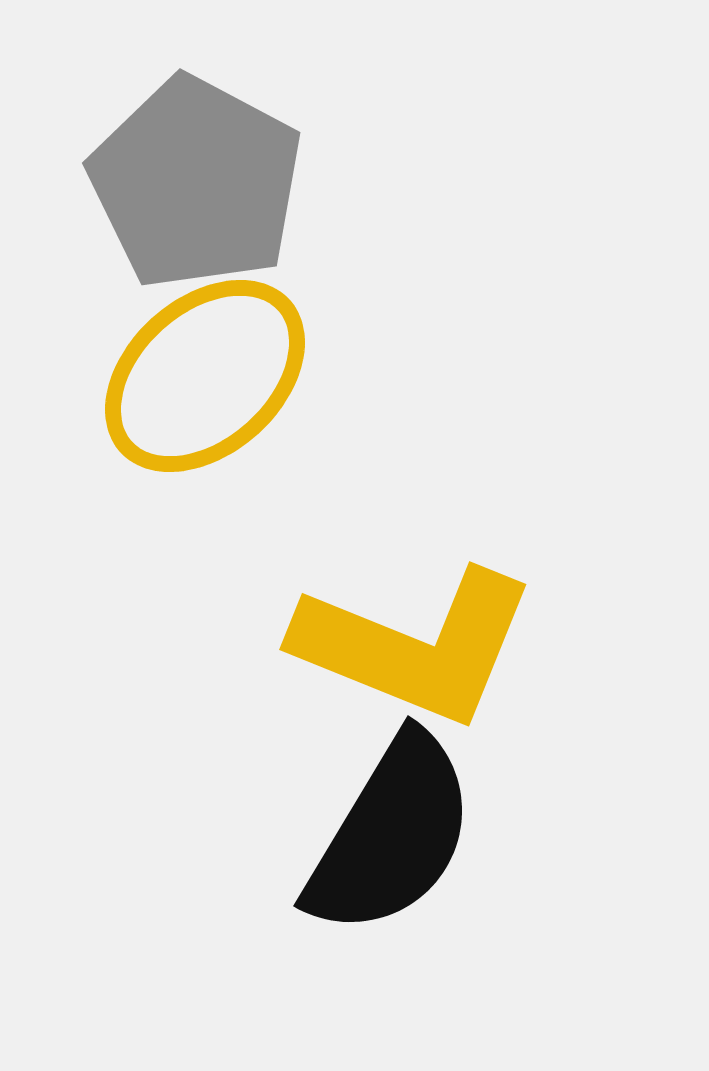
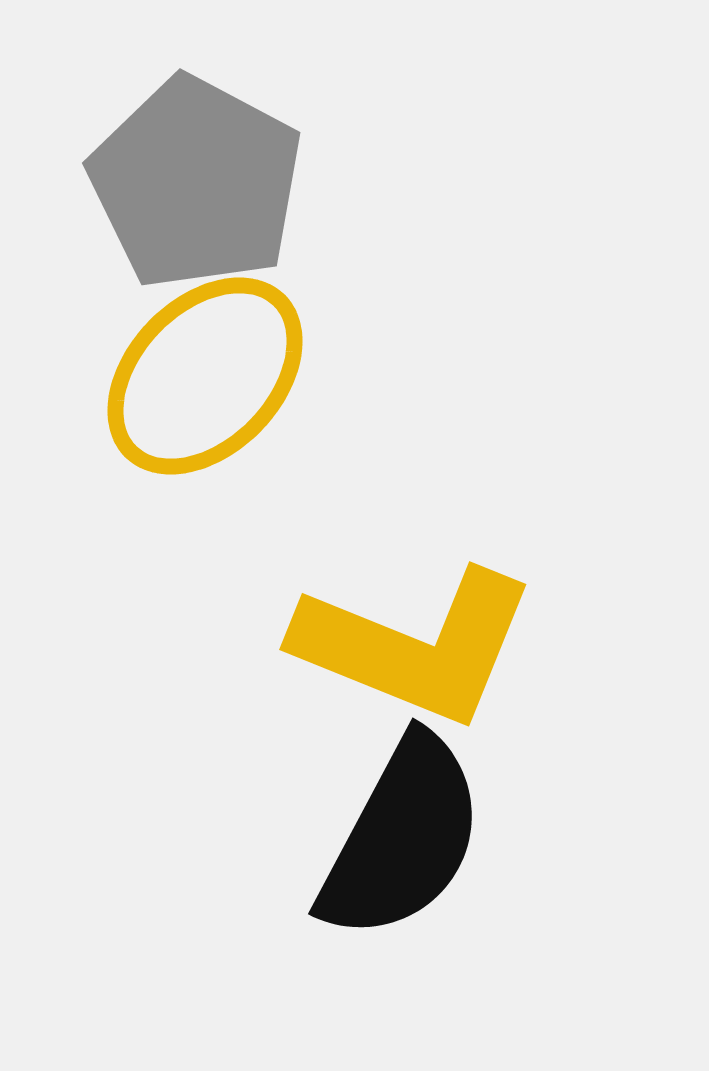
yellow ellipse: rotated 4 degrees counterclockwise
black semicircle: moved 11 px right, 3 px down; rotated 3 degrees counterclockwise
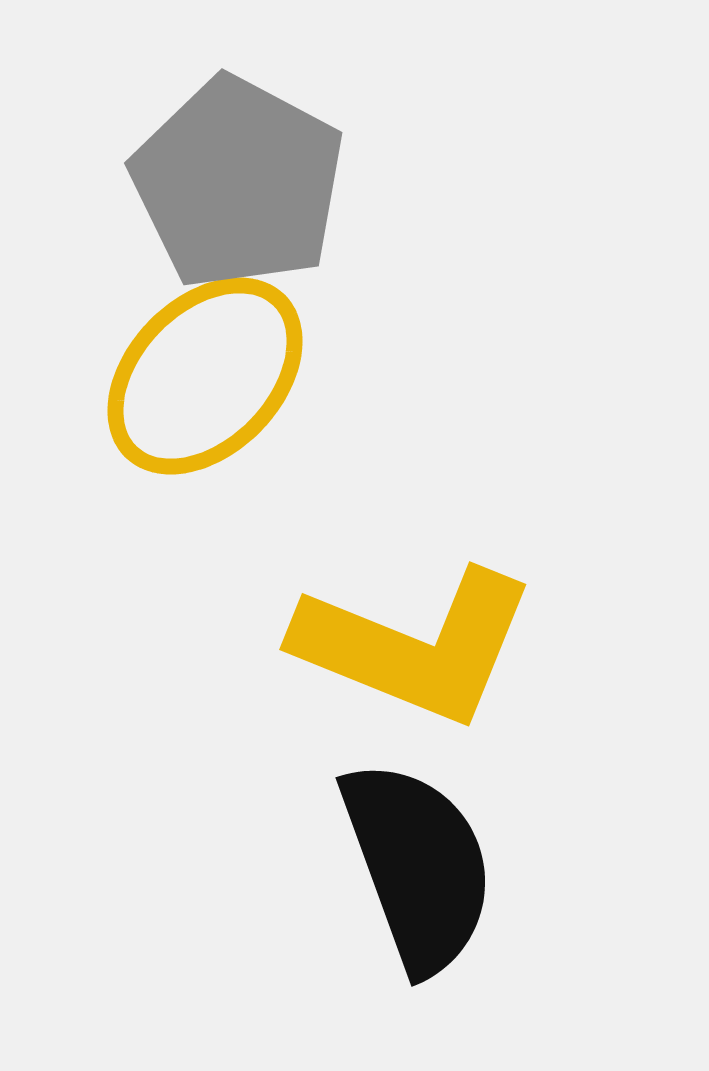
gray pentagon: moved 42 px right
black semicircle: moved 16 px right, 28 px down; rotated 48 degrees counterclockwise
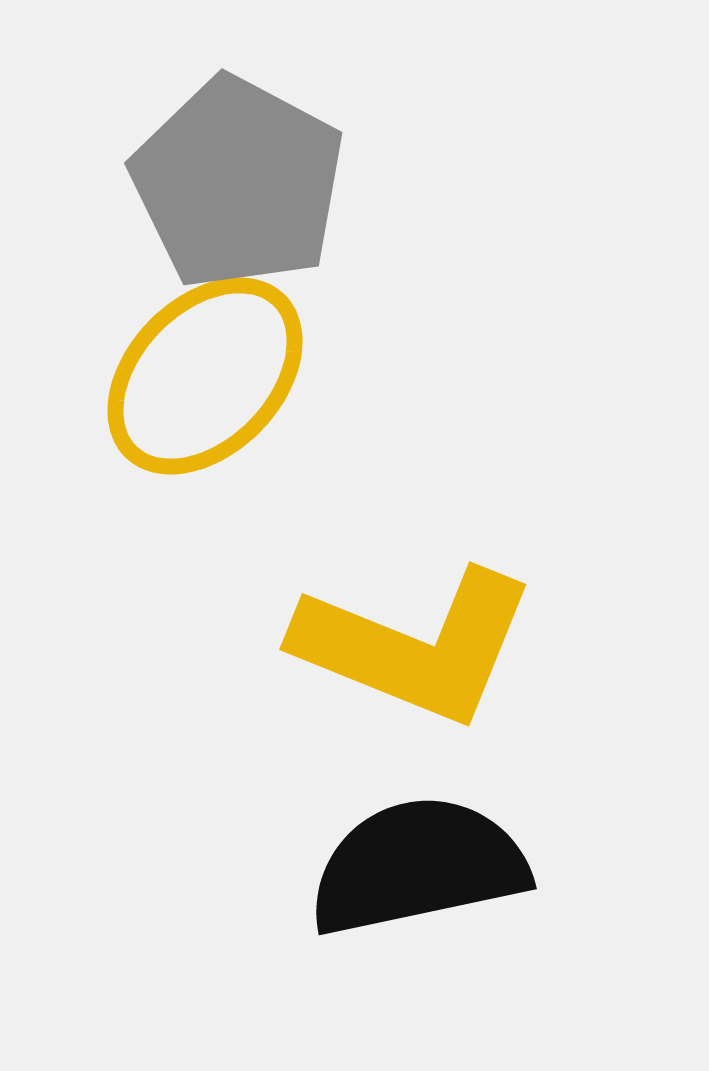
black semicircle: rotated 82 degrees counterclockwise
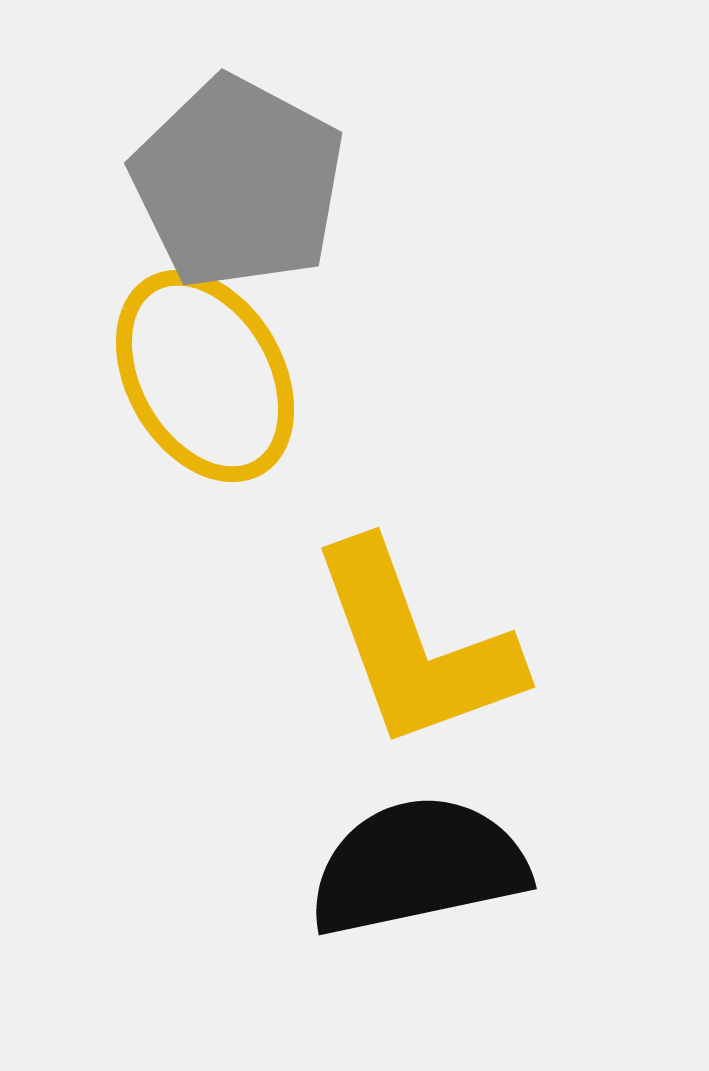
yellow ellipse: rotated 74 degrees counterclockwise
yellow L-shape: rotated 48 degrees clockwise
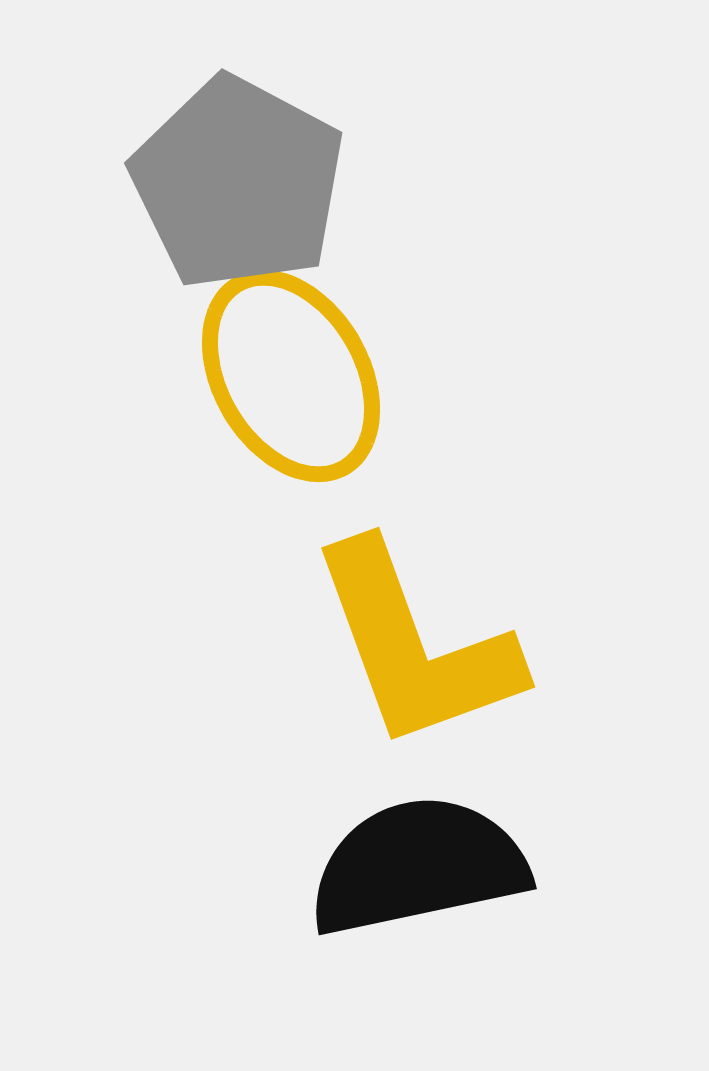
yellow ellipse: moved 86 px right
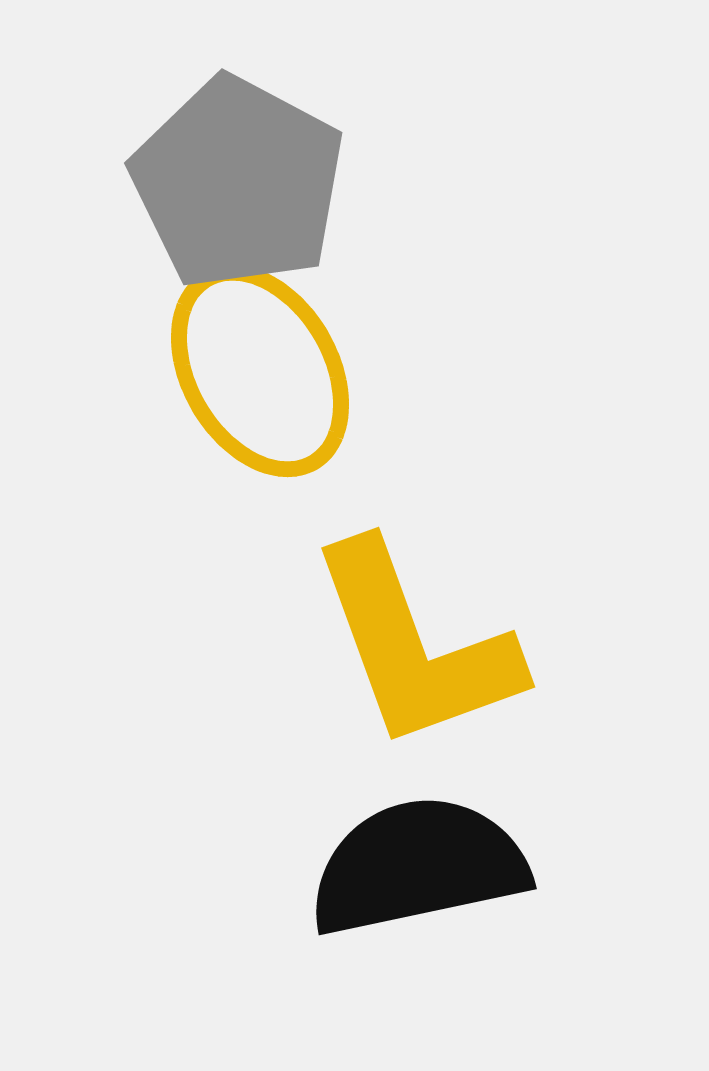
yellow ellipse: moved 31 px left, 5 px up
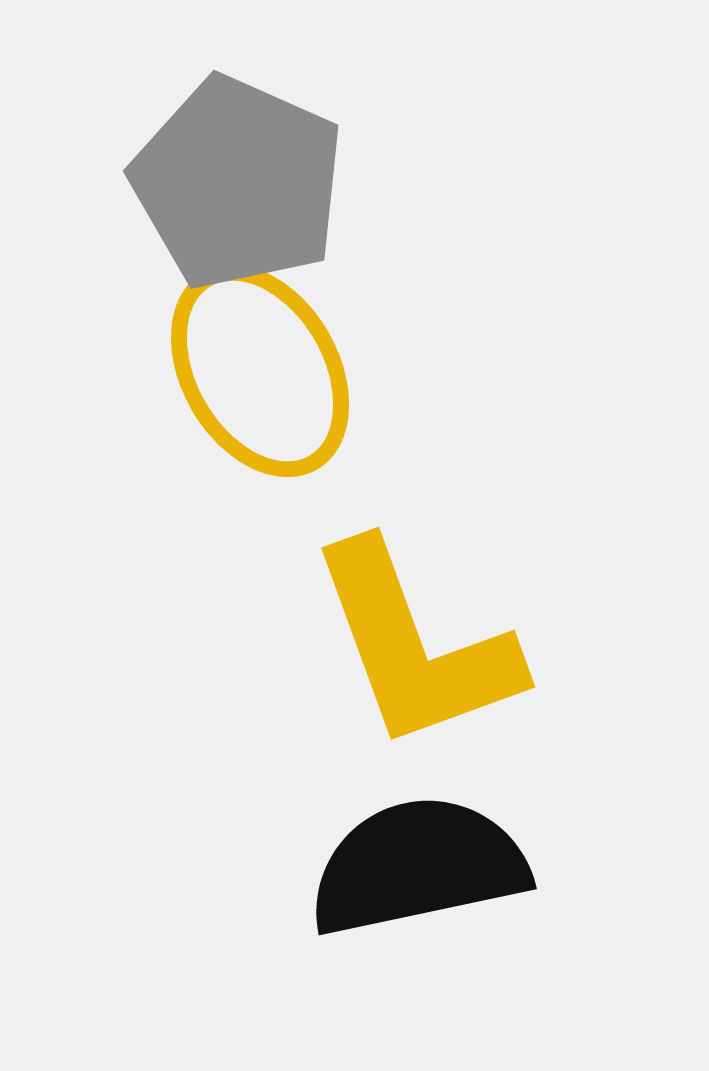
gray pentagon: rotated 4 degrees counterclockwise
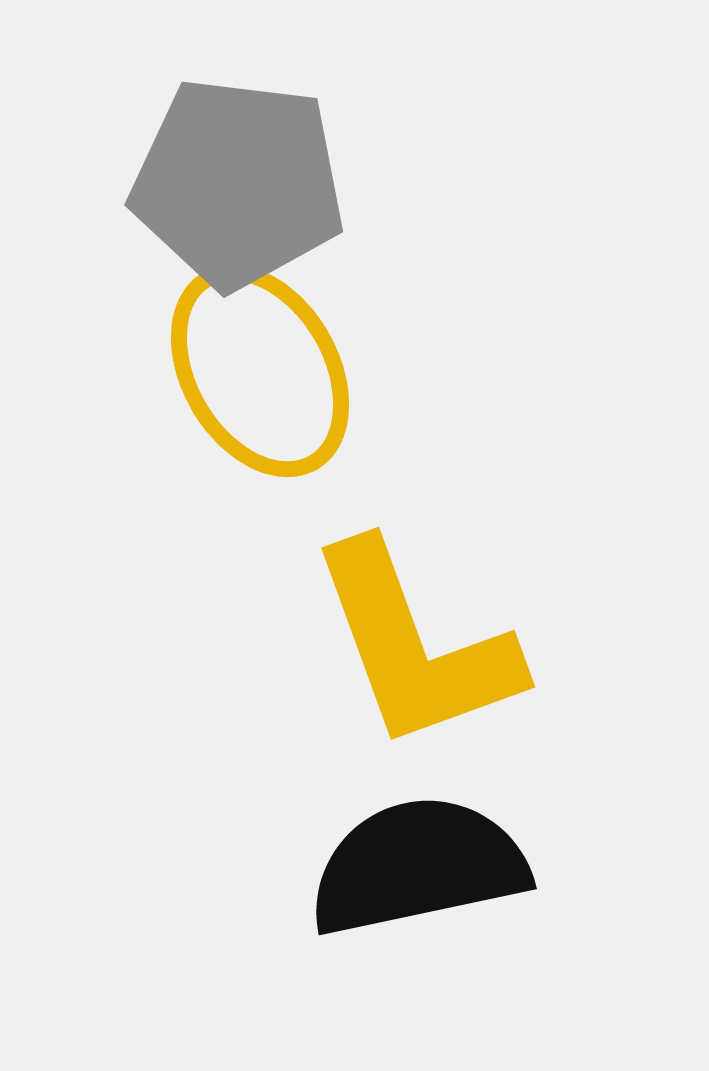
gray pentagon: rotated 17 degrees counterclockwise
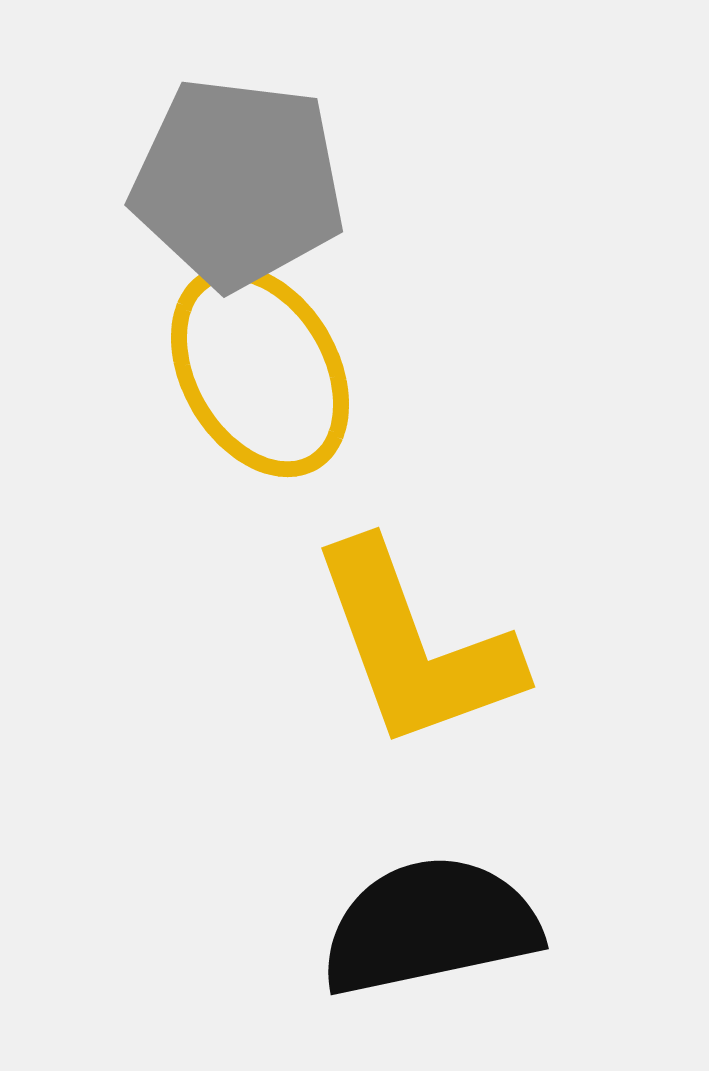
black semicircle: moved 12 px right, 60 px down
